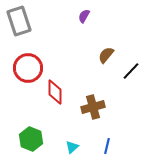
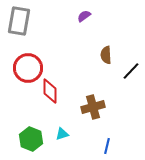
purple semicircle: rotated 24 degrees clockwise
gray rectangle: rotated 28 degrees clockwise
brown semicircle: rotated 42 degrees counterclockwise
red diamond: moved 5 px left, 1 px up
cyan triangle: moved 10 px left, 13 px up; rotated 24 degrees clockwise
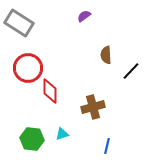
gray rectangle: moved 2 px down; rotated 68 degrees counterclockwise
green hexagon: moved 1 px right; rotated 15 degrees counterclockwise
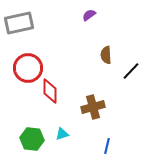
purple semicircle: moved 5 px right, 1 px up
gray rectangle: rotated 44 degrees counterclockwise
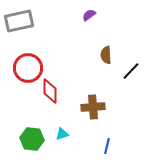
gray rectangle: moved 2 px up
brown cross: rotated 10 degrees clockwise
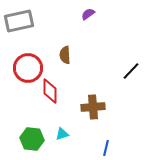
purple semicircle: moved 1 px left, 1 px up
brown semicircle: moved 41 px left
blue line: moved 1 px left, 2 px down
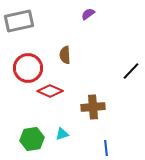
red diamond: rotated 65 degrees counterclockwise
green hexagon: rotated 15 degrees counterclockwise
blue line: rotated 21 degrees counterclockwise
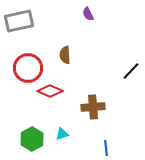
purple semicircle: rotated 80 degrees counterclockwise
green hexagon: rotated 20 degrees counterclockwise
